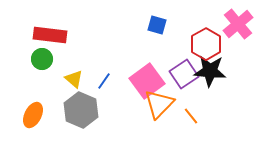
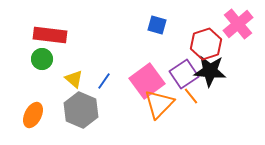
red hexagon: rotated 12 degrees clockwise
orange line: moved 20 px up
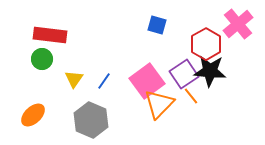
red hexagon: rotated 12 degrees counterclockwise
yellow triangle: rotated 24 degrees clockwise
gray hexagon: moved 10 px right, 10 px down
orange ellipse: rotated 20 degrees clockwise
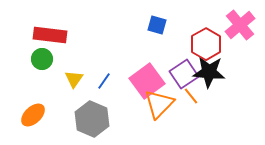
pink cross: moved 2 px right, 1 px down
black star: moved 1 px left, 1 px down
gray hexagon: moved 1 px right, 1 px up
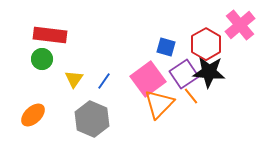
blue square: moved 9 px right, 22 px down
pink square: moved 1 px right, 2 px up
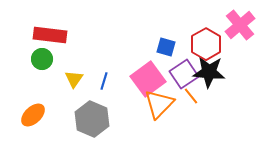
blue line: rotated 18 degrees counterclockwise
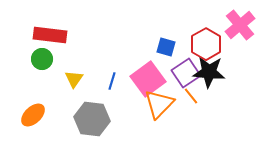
purple square: moved 2 px right, 1 px up
blue line: moved 8 px right
gray hexagon: rotated 16 degrees counterclockwise
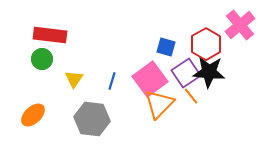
pink square: moved 2 px right
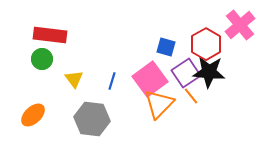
yellow triangle: rotated 12 degrees counterclockwise
